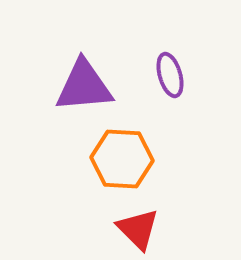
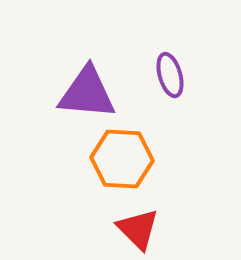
purple triangle: moved 3 px right, 7 px down; rotated 10 degrees clockwise
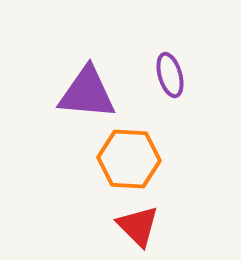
orange hexagon: moved 7 px right
red triangle: moved 3 px up
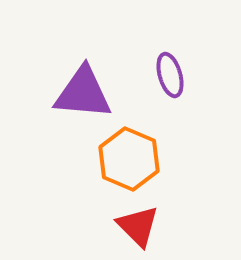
purple triangle: moved 4 px left
orange hexagon: rotated 20 degrees clockwise
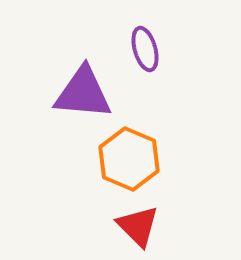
purple ellipse: moved 25 px left, 26 px up
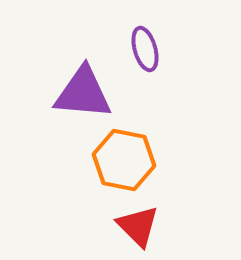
orange hexagon: moved 5 px left, 1 px down; rotated 12 degrees counterclockwise
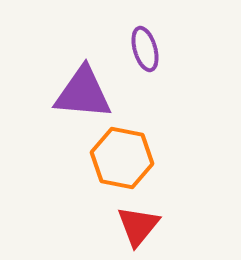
orange hexagon: moved 2 px left, 2 px up
red triangle: rotated 24 degrees clockwise
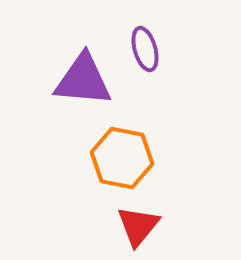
purple triangle: moved 13 px up
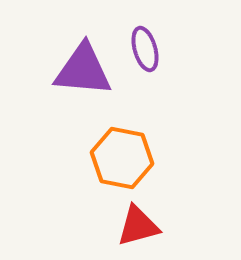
purple triangle: moved 10 px up
red triangle: rotated 36 degrees clockwise
